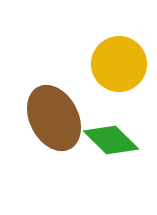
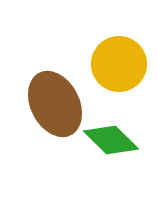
brown ellipse: moved 1 px right, 14 px up
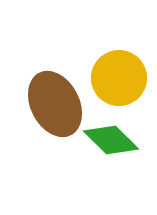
yellow circle: moved 14 px down
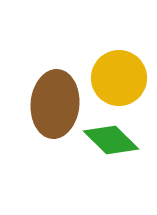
brown ellipse: rotated 32 degrees clockwise
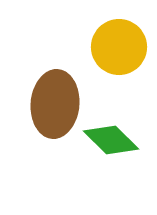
yellow circle: moved 31 px up
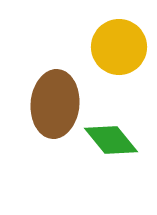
green diamond: rotated 6 degrees clockwise
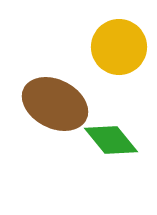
brown ellipse: rotated 68 degrees counterclockwise
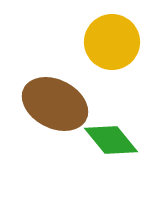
yellow circle: moved 7 px left, 5 px up
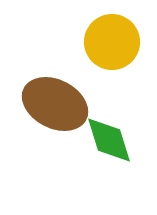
green diamond: moved 2 px left; rotated 22 degrees clockwise
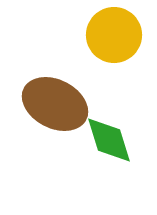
yellow circle: moved 2 px right, 7 px up
